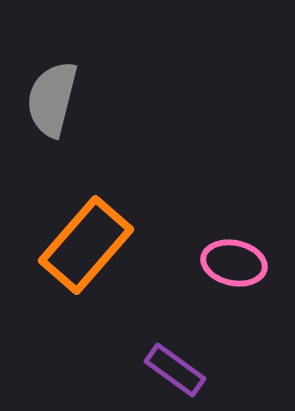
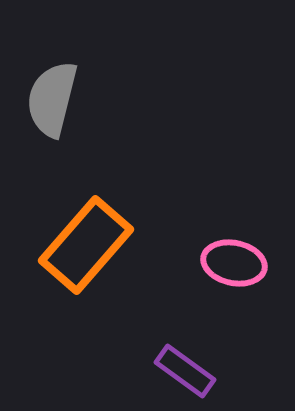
purple rectangle: moved 10 px right, 1 px down
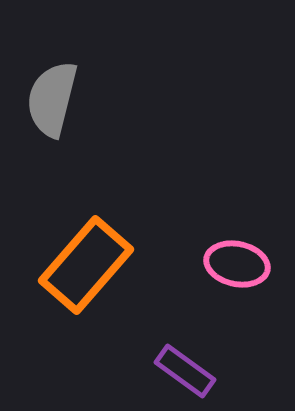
orange rectangle: moved 20 px down
pink ellipse: moved 3 px right, 1 px down
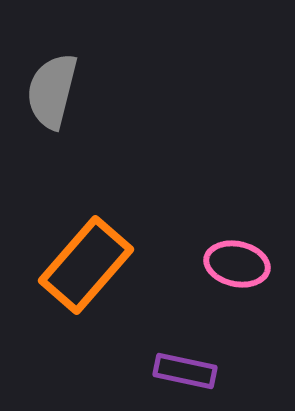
gray semicircle: moved 8 px up
purple rectangle: rotated 24 degrees counterclockwise
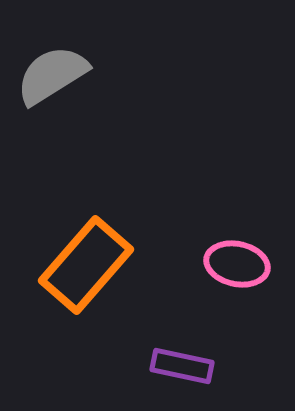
gray semicircle: moved 16 px up; rotated 44 degrees clockwise
purple rectangle: moved 3 px left, 5 px up
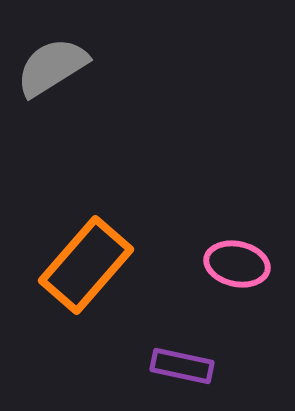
gray semicircle: moved 8 px up
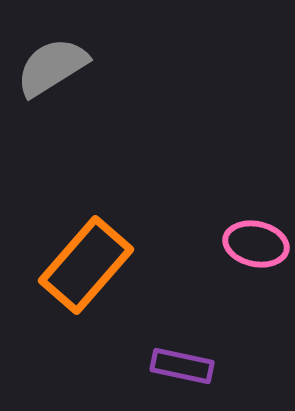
pink ellipse: moved 19 px right, 20 px up
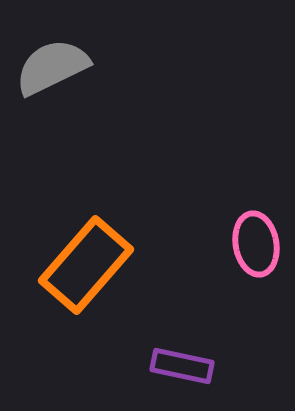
gray semicircle: rotated 6 degrees clockwise
pink ellipse: rotated 68 degrees clockwise
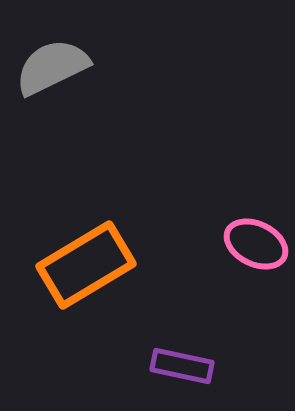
pink ellipse: rotated 54 degrees counterclockwise
orange rectangle: rotated 18 degrees clockwise
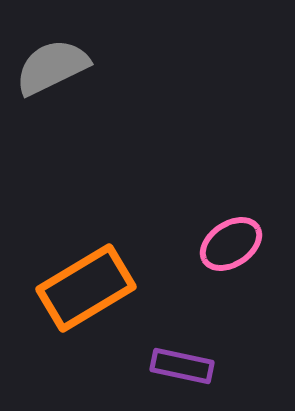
pink ellipse: moved 25 px left; rotated 60 degrees counterclockwise
orange rectangle: moved 23 px down
